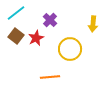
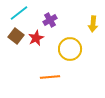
cyan line: moved 3 px right
purple cross: rotated 16 degrees clockwise
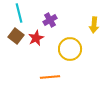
cyan line: rotated 66 degrees counterclockwise
yellow arrow: moved 1 px right, 1 px down
